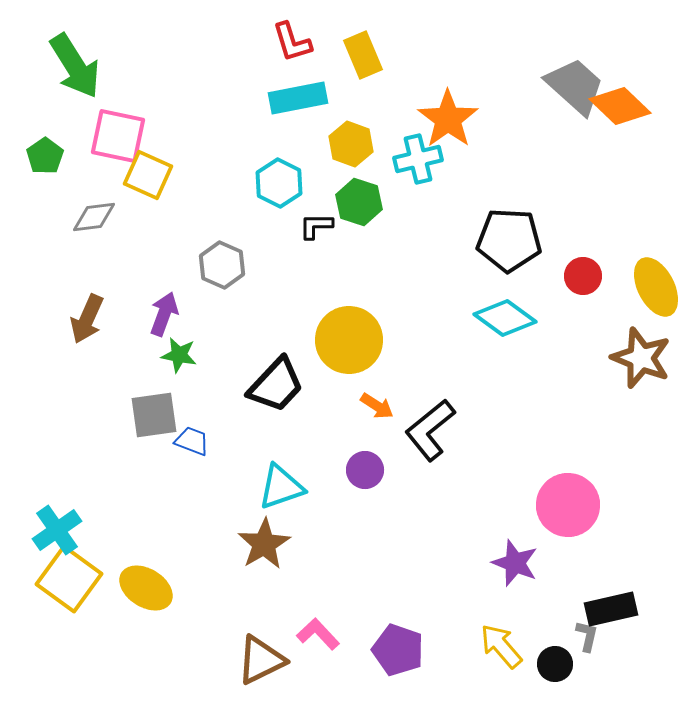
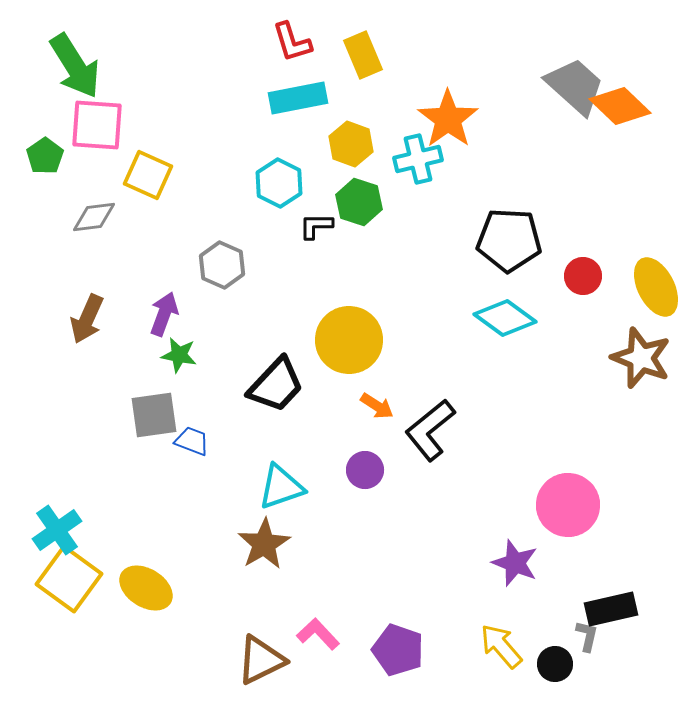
pink square at (118, 136): moved 21 px left, 11 px up; rotated 8 degrees counterclockwise
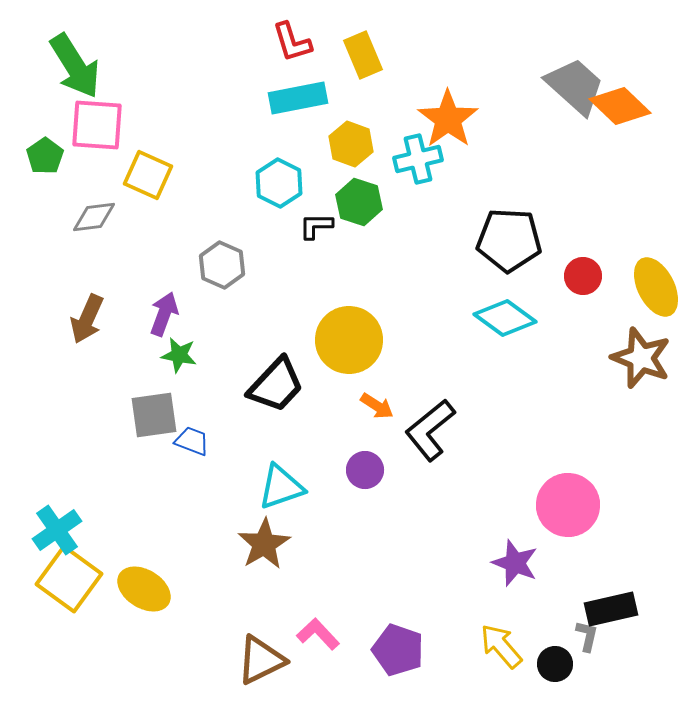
yellow ellipse at (146, 588): moved 2 px left, 1 px down
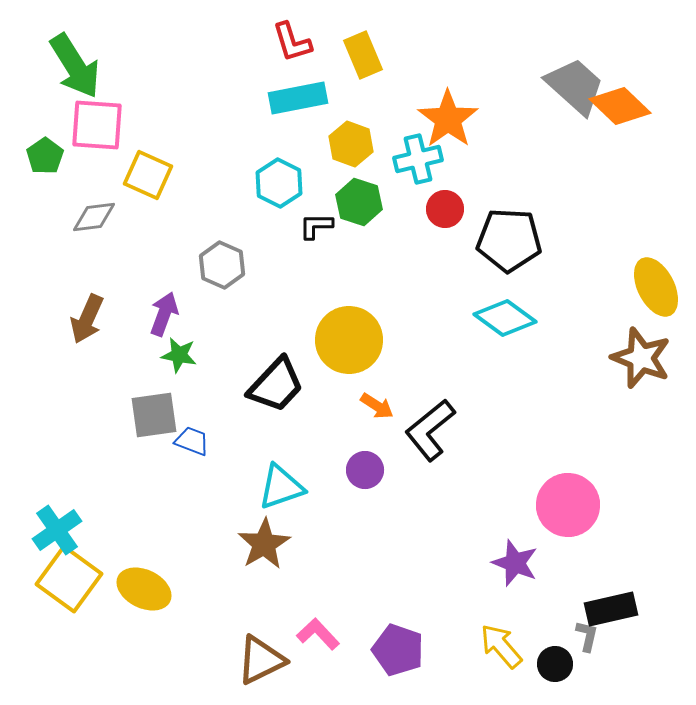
red circle at (583, 276): moved 138 px left, 67 px up
yellow ellipse at (144, 589): rotated 6 degrees counterclockwise
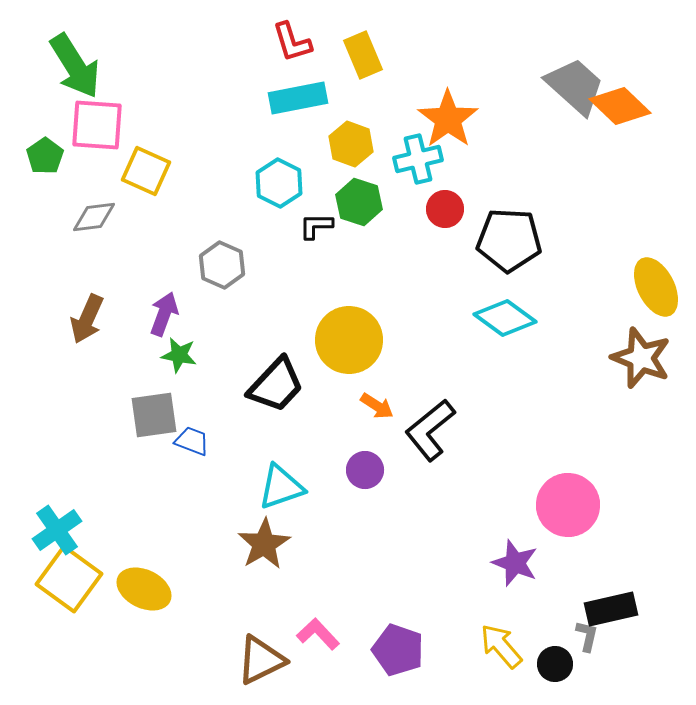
yellow square at (148, 175): moved 2 px left, 4 px up
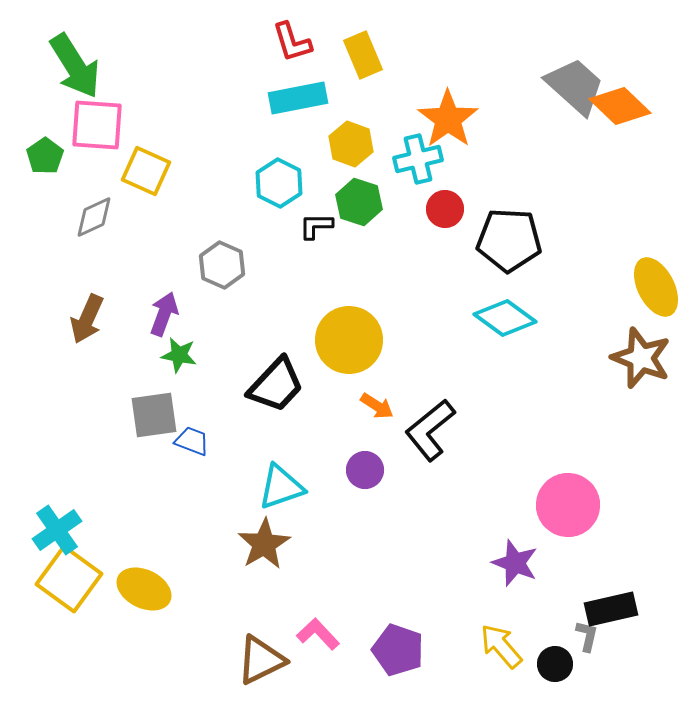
gray diamond at (94, 217): rotated 18 degrees counterclockwise
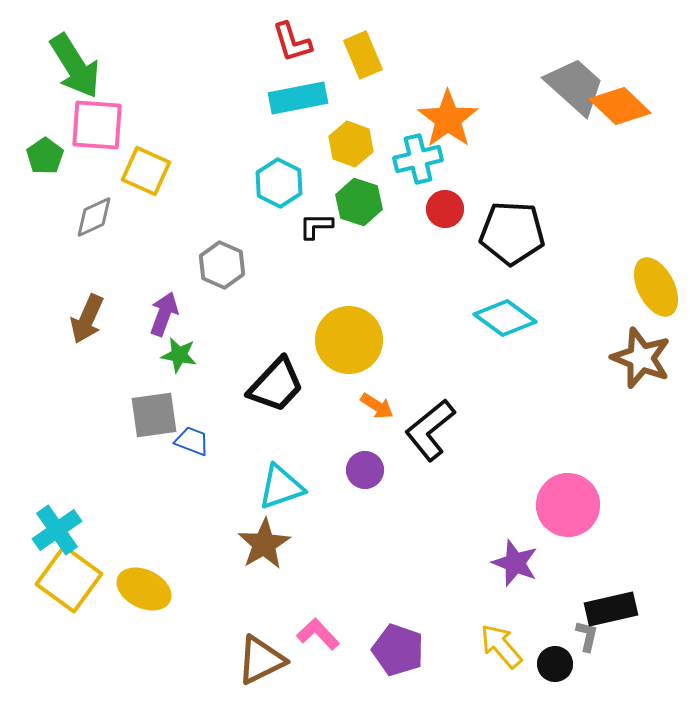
black pentagon at (509, 240): moved 3 px right, 7 px up
